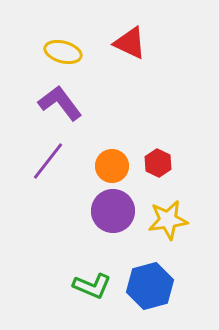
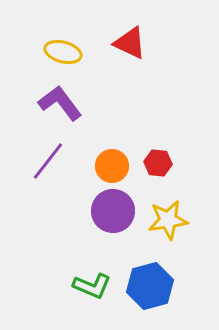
red hexagon: rotated 20 degrees counterclockwise
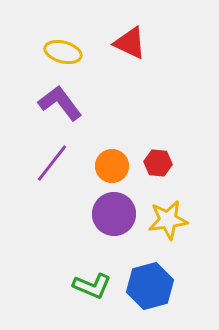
purple line: moved 4 px right, 2 px down
purple circle: moved 1 px right, 3 px down
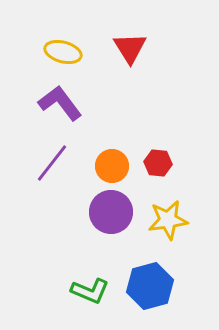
red triangle: moved 5 px down; rotated 33 degrees clockwise
purple circle: moved 3 px left, 2 px up
green L-shape: moved 2 px left, 5 px down
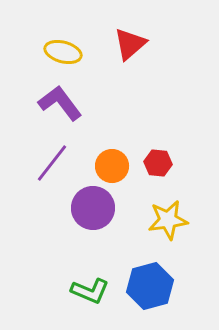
red triangle: moved 4 px up; rotated 21 degrees clockwise
purple circle: moved 18 px left, 4 px up
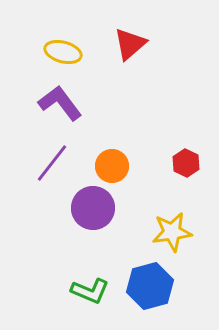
red hexagon: moved 28 px right; rotated 20 degrees clockwise
yellow star: moved 4 px right, 12 px down
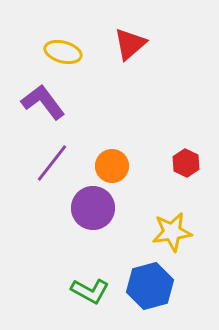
purple L-shape: moved 17 px left, 1 px up
green L-shape: rotated 6 degrees clockwise
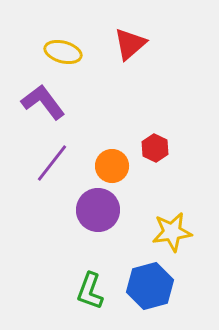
red hexagon: moved 31 px left, 15 px up
purple circle: moved 5 px right, 2 px down
green L-shape: rotated 81 degrees clockwise
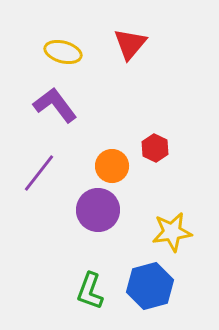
red triangle: rotated 9 degrees counterclockwise
purple L-shape: moved 12 px right, 3 px down
purple line: moved 13 px left, 10 px down
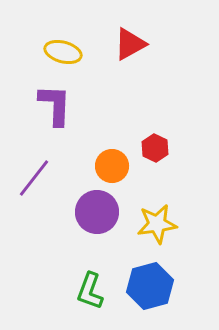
red triangle: rotated 21 degrees clockwise
purple L-shape: rotated 39 degrees clockwise
purple line: moved 5 px left, 5 px down
purple circle: moved 1 px left, 2 px down
yellow star: moved 15 px left, 8 px up
